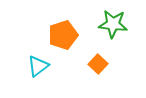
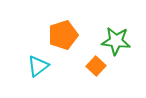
green star: moved 3 px right, 17 px down
orange square: moved 2 px left, 2 px down
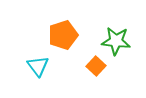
cyan triangle: rotated 30 degrees counterclockwise
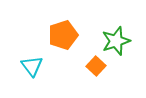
green star: rotated 24 degrees counterclockwise
cyan triangle: moved 6 px left
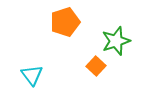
orange pentagon: moved 2 px right, 13 px up
cyan triangle: moved 9 px down
